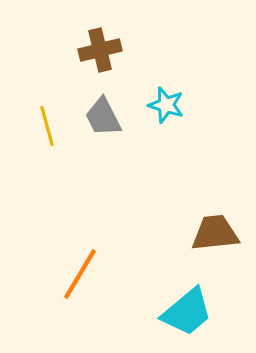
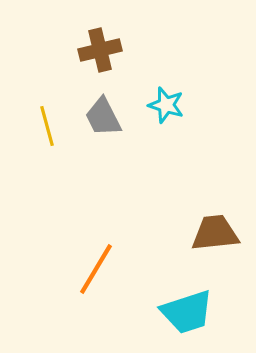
orange line: moved 16 px right, 5 px up
cyan trapezoid: rotated 22 degrees clockwise
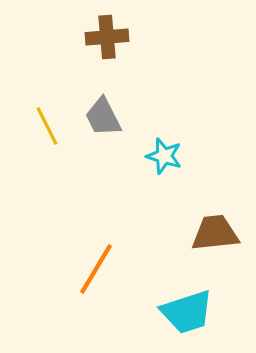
brown cross: moved 7 px right, 13 px up; rotated 9 degrees clockwise
cyan star: moved 2 px left, 51 px down
yellow line: rotated 12 degrees counterclockwise
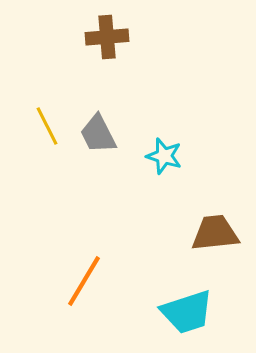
gray trapezoid: moved 5 px left, 17 px down
orange line: moved 12 px left, 12 px down
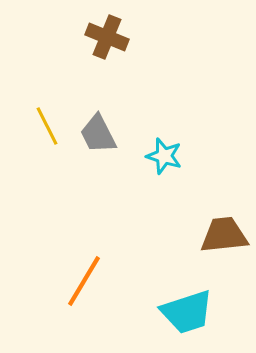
brown cross: rotated 27 degrees clockwise
brown trapezoid: moved 9 px right, 2 px down
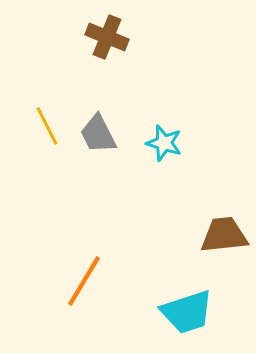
cyan star: moved 13 px up
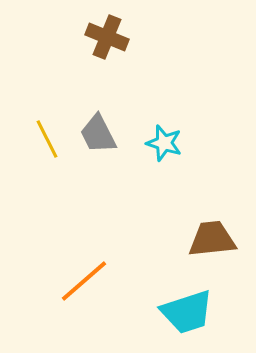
yellow line: moved 13 px down
brown trapezoid: moved 12 px left, 4 px down
orange line: rotated 18 degrees clockwise
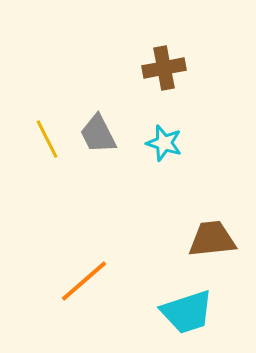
brown cross: moved 57 px right, 31 px down; rotated 33 degrees counterclockwise
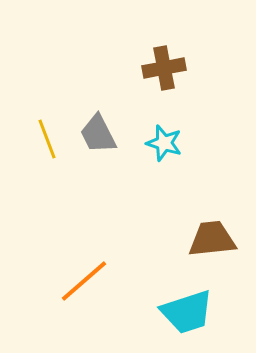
yellow line: rotated 6 degrees clockwise
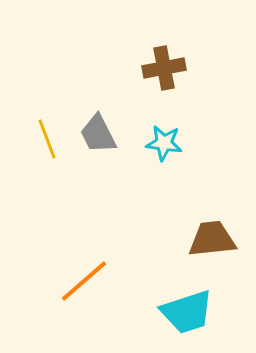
cyan star: rotated 9 degrees counterclockwise
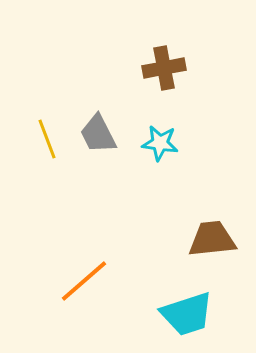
cyan star: moved 4 px left
cyan trapezoid: moved 2 px down
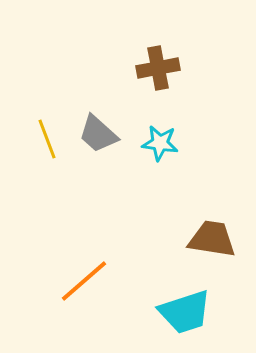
brown cross: moved 6 px left
gray trapezoid: rotated 21 degrees counterclockwise
brown trapezoid: rotated 15 degrees clockwise
cyan trapezoid: moved 2 px left, 2 px up
